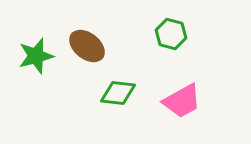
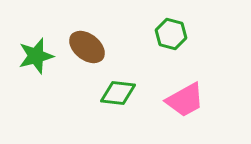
brown ellipse: moved 1 px down
pink trapezoid: moved 3 px right, 1 px up
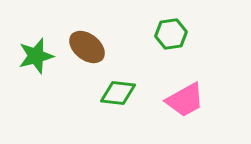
green hexagon: rotated 24 degrees counterclockwise
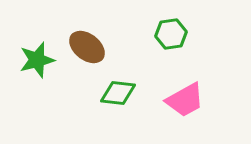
green star: moved 1 px right, 4 px down
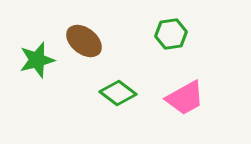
brown ellipse: moved 3 px left, 6 px up
green diamond: rotated 30 degrees clockwise
pink trapezoid: moved 2 px up
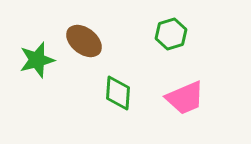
green hexagon: rotated 8 degrees counterclockwise
green diamond: rotated 57 degrees clockwise
pink trapezoid: rotated 6 degrees clockwise
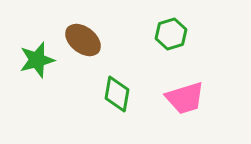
brown ellipse: moved 1 px left, 1 px up
green diamond: moved 1 px left, 1 px down; rotated 6 degrees clockwise
pink trapezoid: rotated 6 degrees clockwise
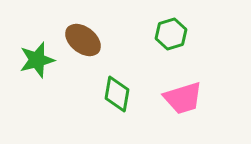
pink trapezoid: moved 2 px left
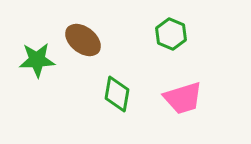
green hexagon: rotated 20 degrees counterclockwise
green star: rotated 12 degrees clockwise
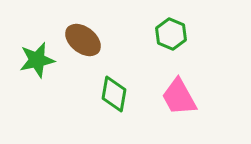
green star: rotated 9 degrees counterclockwise
green diamond: moved 3 px left
pink trapezoid: moved 4 px left, 1 px up; rotated 78 degrees clockwise
